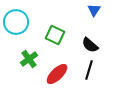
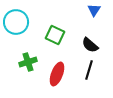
green cross: moved 1 px left, 3 px down; rotated 18 degrees clockwise
red ellipse: rotated 25 degrees counterclockwise
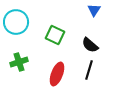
green cross: moved 9 px left
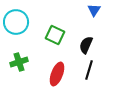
black semicircle: moved 4 px left; rotated 72 degrees clockwise
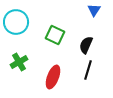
green cross: rotated 12 degrees counterclockwise
black line: moved 1 px left
red ellipse: moved 4 px left, 3 px down
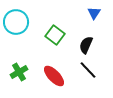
blue triangle: moved 3 px down
green square: rotated 12 degrees clockwise
green cross: moved 10 px down
black line: rotated 60 degrees counterclockwise
red ellipse: moved 1 px right, 1 px up; rotated 65 degrees counterclockwise
